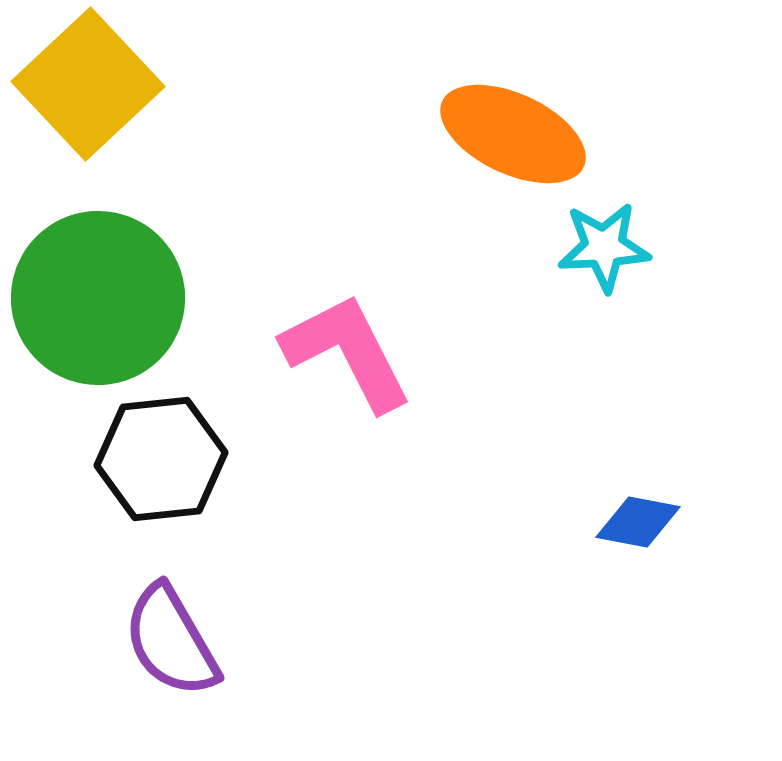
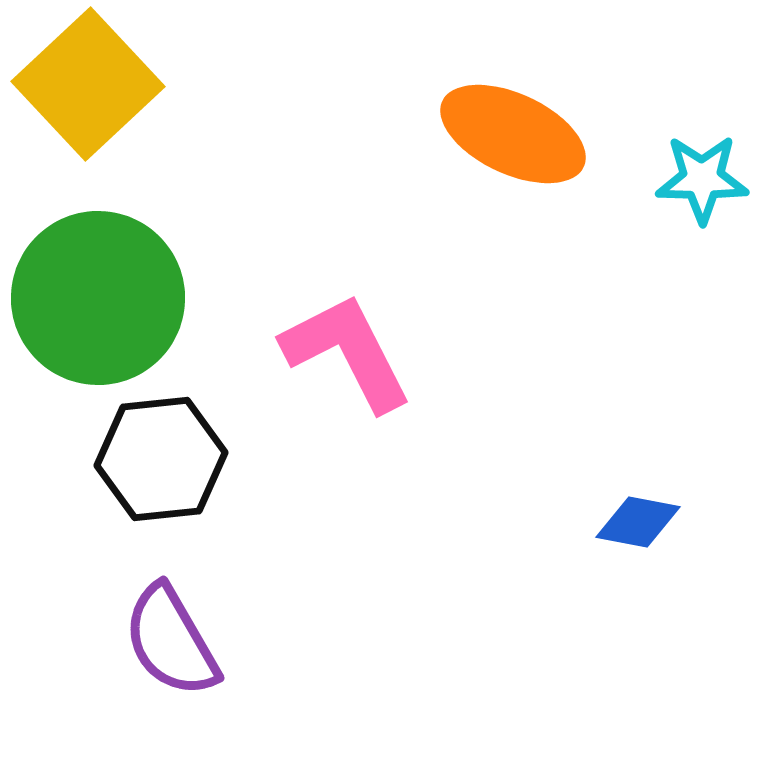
cyan star: moved 98 px right, 68 px up; rotated 4 degrees clockwise
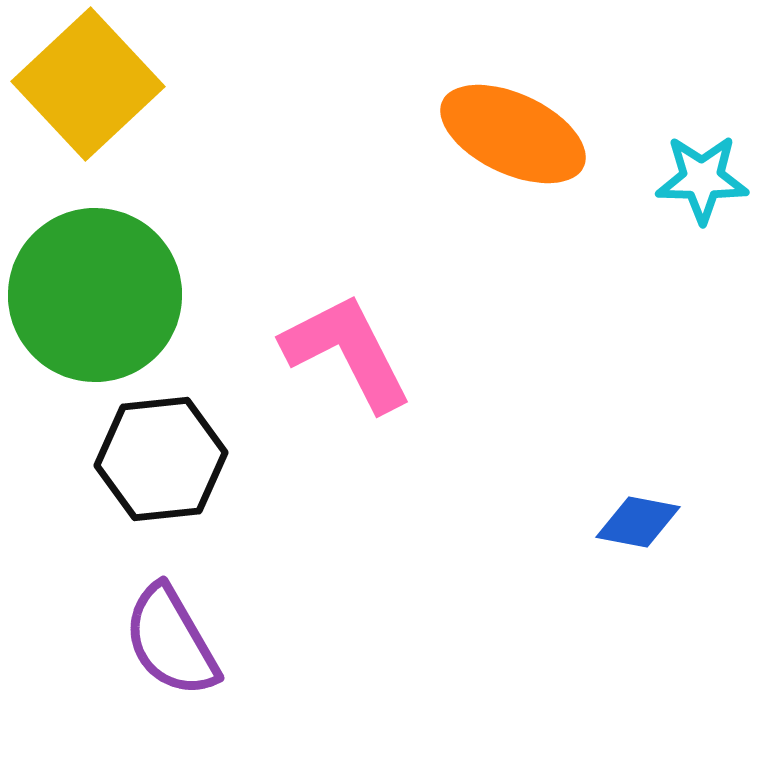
green circle: moved 3 px left, 3 px up
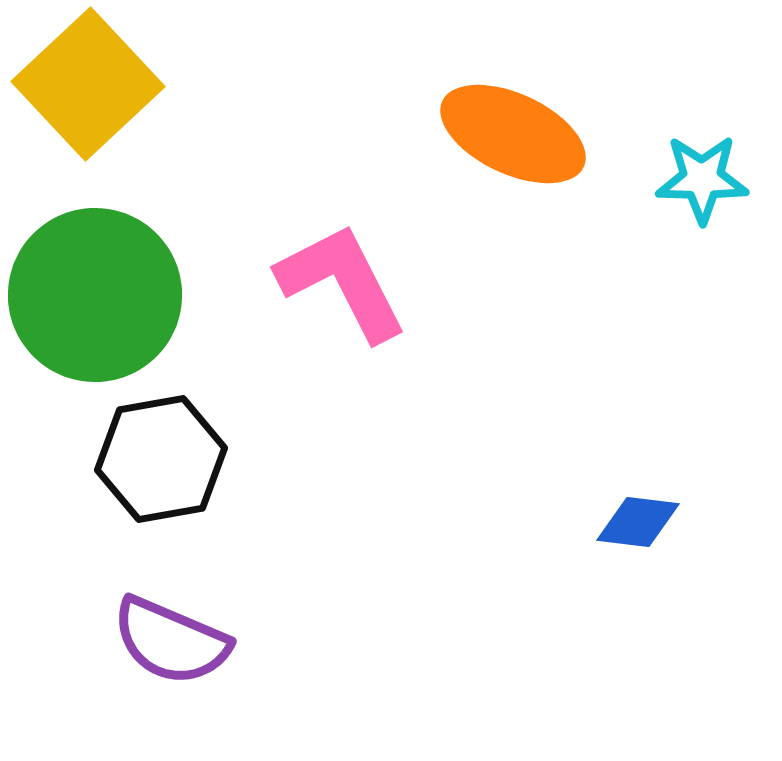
pink L-shape: moved 5 px left, 70 px up
black hexagon: rotated 4 degrees counterclockwise
blue diamond: rotated 4 degrees counterclockwise
purple semicircle: rotated 37 degrees counterclockwise
